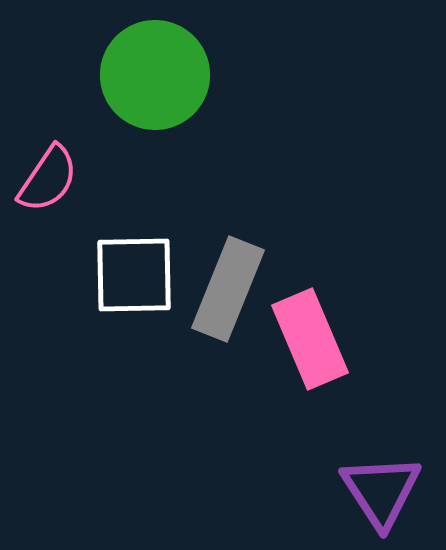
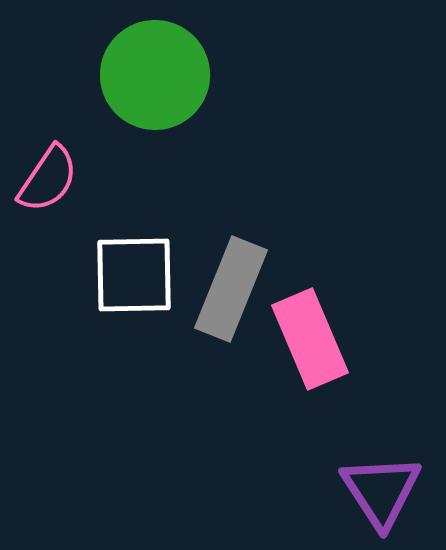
gray rectangle: moved 3 px right
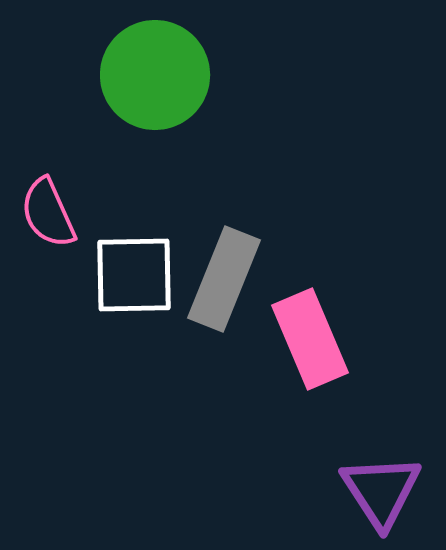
pink semicircle: moved 34 px down; rotated 122 degrees clockwise
gray rectangle: moved 7 px left, 10 px up
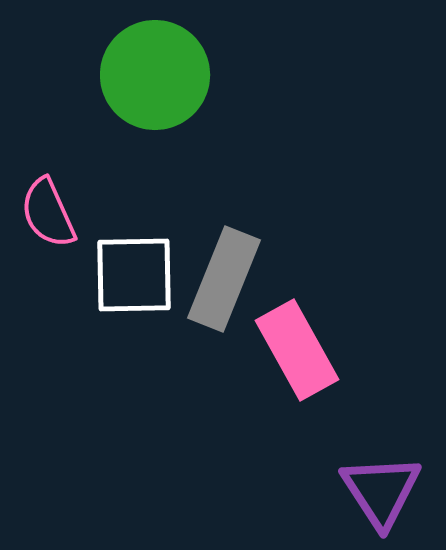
pink rectangle: moved 13 px left, 11 px down; rotated 6 degrees counterclockwise
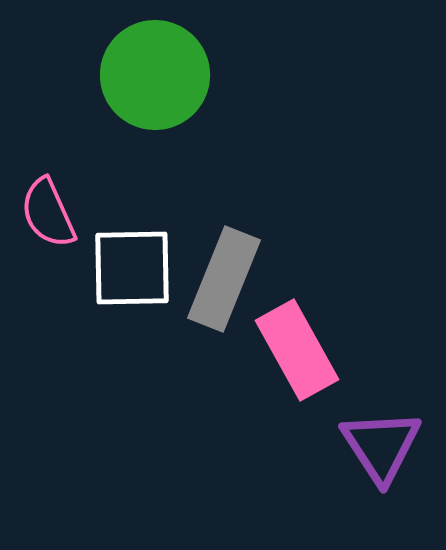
white square: moved 2 px left, 7 px up
purple triangle: moved 45 px up
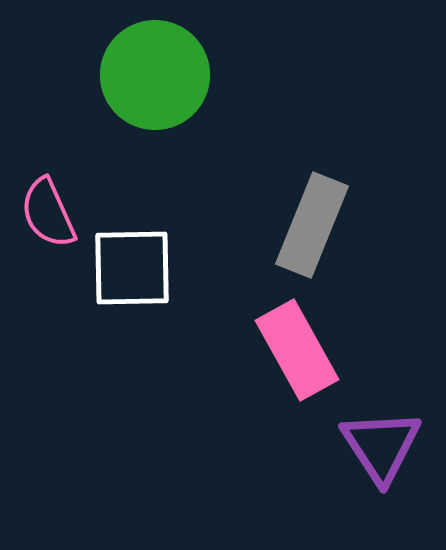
gray rectangle: moved 88 px right, 54 px up
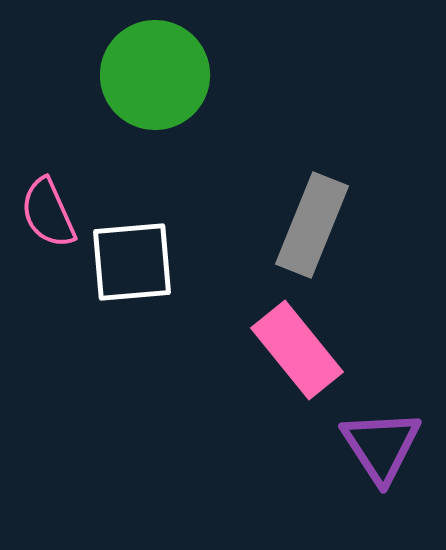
white square: moved 6 px up; rotated 4 degrees counterclockwise
pink rectangle: rotated 10 degrees counterclockwise
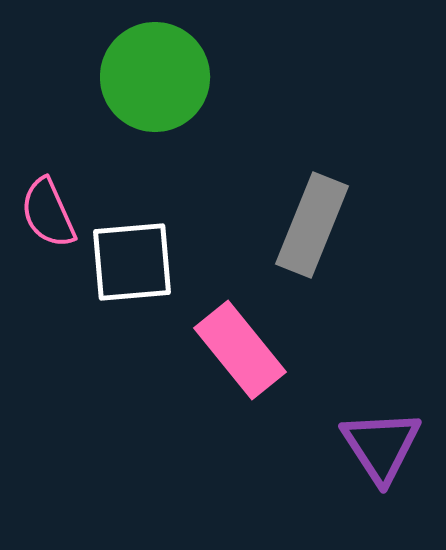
green circle: moved 2 px down
pink rectangle: moved 57 px left
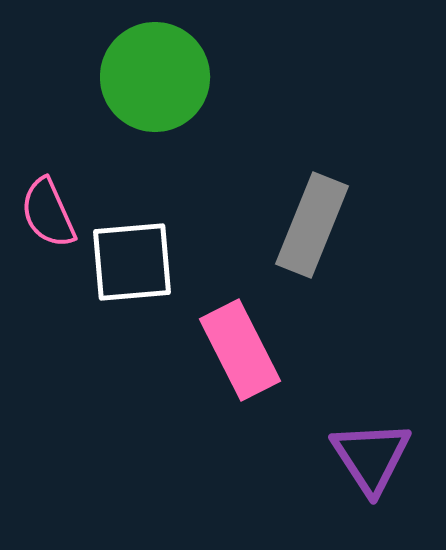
pink rectangle: rotated 12 degrees clockwise
purple triangle: moved 10 px left, 11 px down
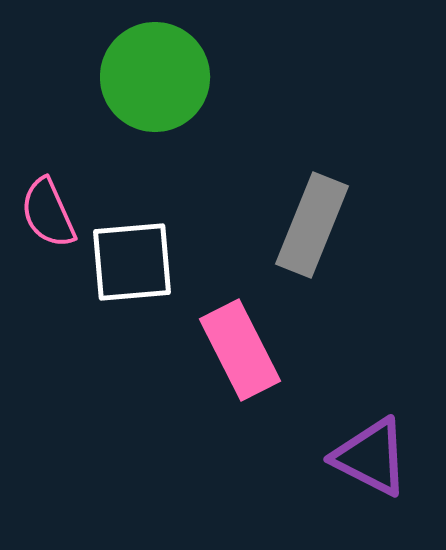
purple triangle: rotated 30 degrees counterclockwise
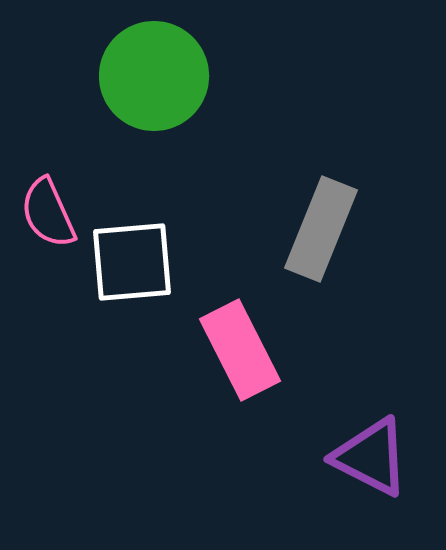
green circle: moved 1 px left, 1 px up
gray rectangle: moved 9 px right, 4 px down
